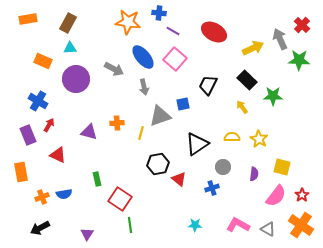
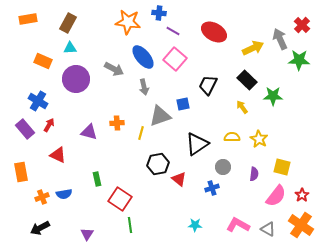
purple rectangle at (28, 135): moved 3 px left, 6 px up; rotated 18 degrees counterclockwise
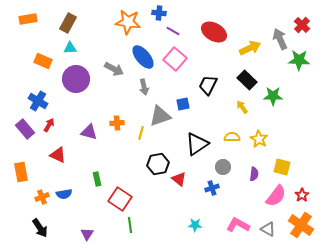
yellow arrow at (253, 48): moved 3 px left
black arrow at (40, 228): rotated 96 degrees counterclockwise
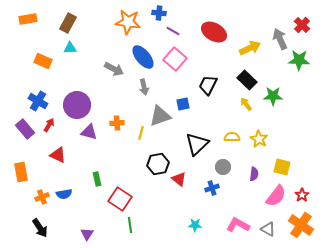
purple circle at (76, 79): moved 1 px right, 26 px down
yellow arrow at (242, 107): moved 4 px right, 3 px up
black triangle at (197, 144): rotated 10 degrees counterclockwise
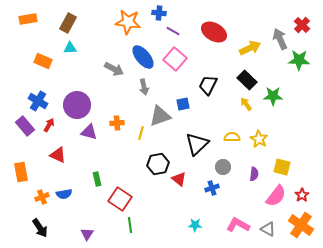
purple rectangle at (25, 129): moved 3 px up
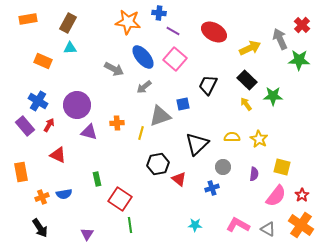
gray arrow at (144, 87): rotated 63 degrees clockwise
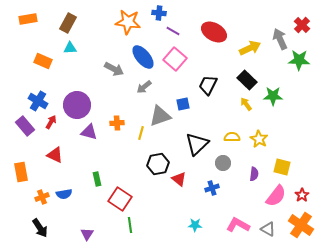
red arrow at (49, 125): moved 2 px right, 3 px up
red triangle at (58, 155): moved 3 px left
gray circle at (223, 167): moved 4 px up
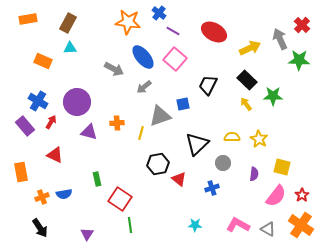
blue cross at (159, 13): rotated 32 degrees clockwise
purple circle at (77, 105): moved 3 px up
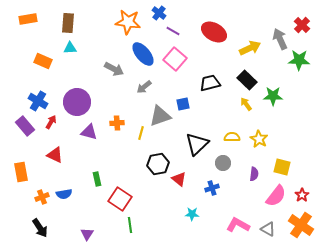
brown rectangle at (68, 23): rotated 24 degrees counterclockwise
blue ellipse at (143, 57): moved 3 px up
black trapezoid at (208, 85): moved 2 px right, 2 px up; rotated 50 degrees clockwise
cyan star at (195, 225): moved 3 px left, 11 px up
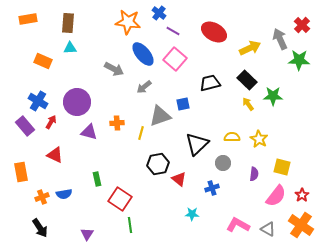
yellow arrow at (246, 104): moved 2 px right
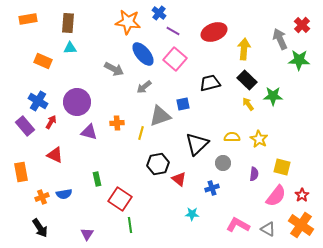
red ellipse at (214, 32): rotated 50 degrees counterclockwise
yellow arrow at (250, 48): moved 6 px left, 1 px down; rotated 60 degrees counterclockwise
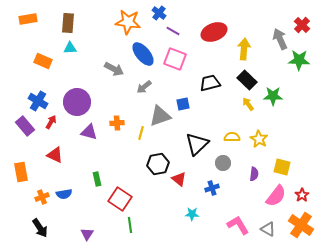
pink square at (175, 59): rotated 20 degrees counterclockwise
pink L-shape at (238, 225): rotated 30 degrees clockwise
